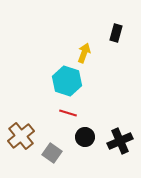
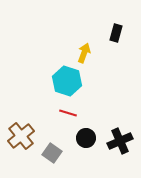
black circle: moved 1 px right, 1 px down
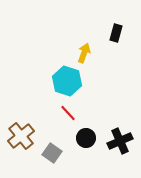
red line: rotated 30 degrees clockwise
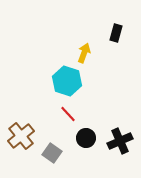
red line: moved 1 px down
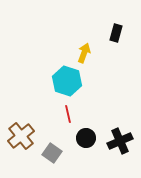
red line: rotated 30 degrees clockwise
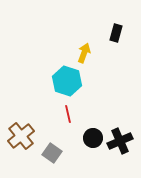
black circle: moved 7 px right
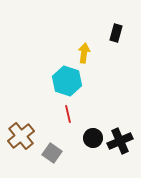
yellow arrow: rotated 12 degrees counterclockwise
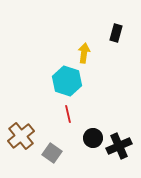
black cross: moved 1 px left, 5 px down
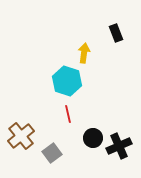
black rectangle: rotated 36 degrees counterclockwise
gray square: rotated 18 degrees clockwise
